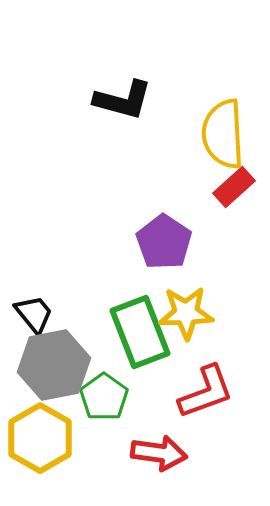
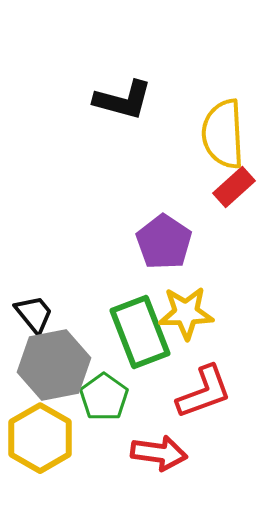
red L-shape: moved 2 px left
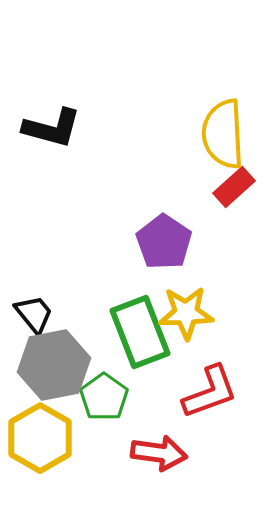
black L-shape: moved 71 px left, 28 px down
red L-shape: moved 6 px right
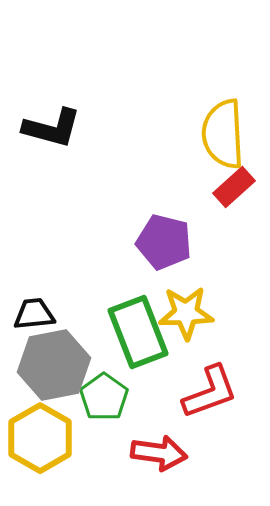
purple pentagon: rotated 20 degrees counterclockwise
black trapezoid: rotated 57 degrees counterclockwise
green rectangle: moved 2 px left
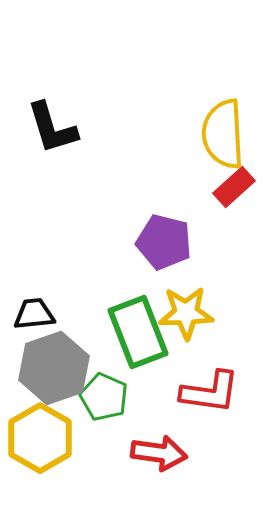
black L-shape: rotated 58 degrees clockwise
gray hexagon: moved 3 px down; rotated 8 degrees counterclockwise
red L-shape: rotated 28 degrees clockwise
green pentagon: rotated 12 degrees counterclockwise
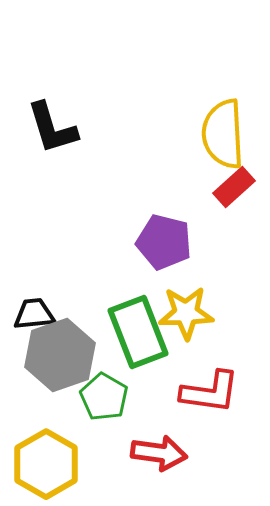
gray hexagon: moved 6 px right, 13 px up
green pentagon: rotated 6 degrees clockwise
yellow hexagon: moved 6 px right, 26 px down
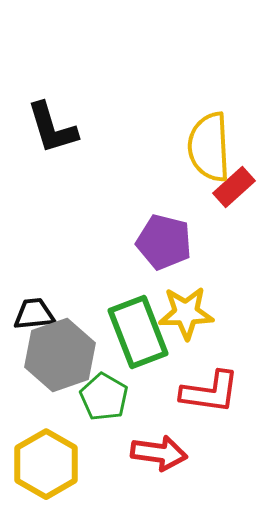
yellow semicircle: moved 14 px left, 13 px down
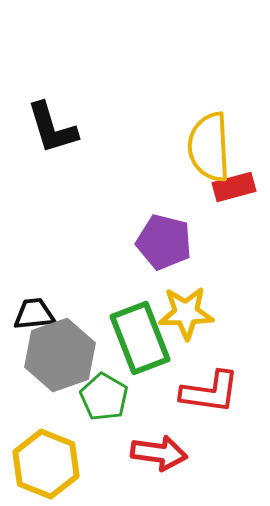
red rectangle: rotated 27 degrees clockwise
green rectangle: moved 2 px right, 6 px down
yellow hexagon: rotated 8 degrees counterclockwise
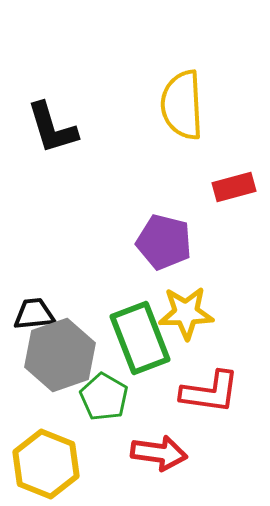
yellow semicircle: moved 27 px left, 42 px up
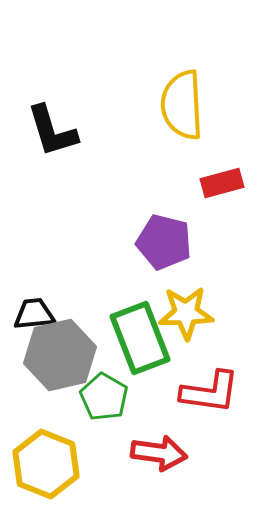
black L-shape: moved 3 px down
red rectangle: moved 12 px left, 4 px up
gray hexagon: rotated 6 degrees clockwise
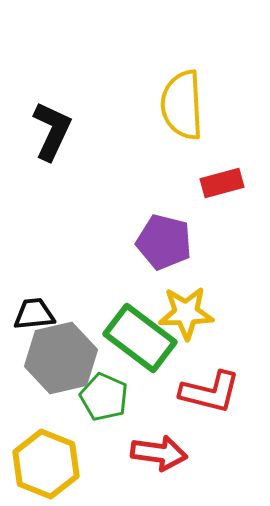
black L-shape: rotated 138 degrees counterclockwise
green rectangle: rotated 32 degrees counterclockwise
gray hexagon: moved 1 px right, 3 px down
red L-shape: rotated 6 degrees clockwise
green pentagon: rotated 6 degrees counterclockwise
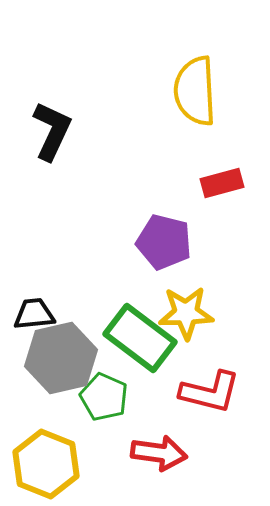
yellow semicircle: moved 13 px right, 14 px up
